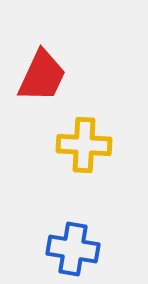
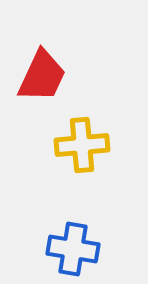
yellow cross: moved 2 px left; rotated 8 degrees counterclockwise
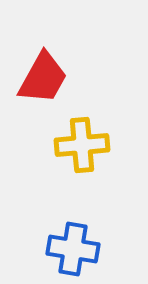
red trapezoid: moved 1 px right, 2 px down; rotated 4 degrees clockwise
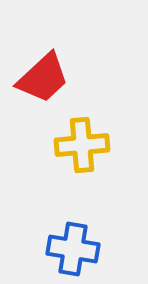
red trapezoid: rotated 18 degrees clockwise
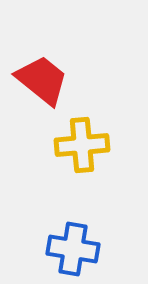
red trapezoid: moved 1 px left, 2 px down; rotated 98 degrees counterclockwise
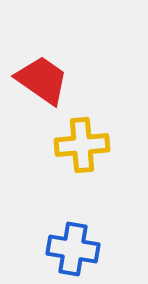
red trapezoid: rotated 4 degrees counterclockwise
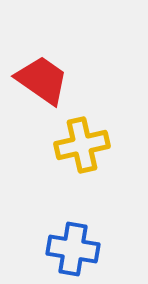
yellow cross: rotated 8 degrees counterclockwise
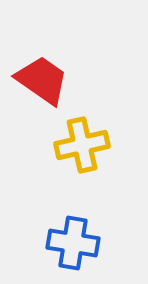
blue cross: moved 6 px up
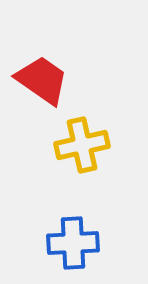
blue cross: rotated 12 degrees counterclockwise
